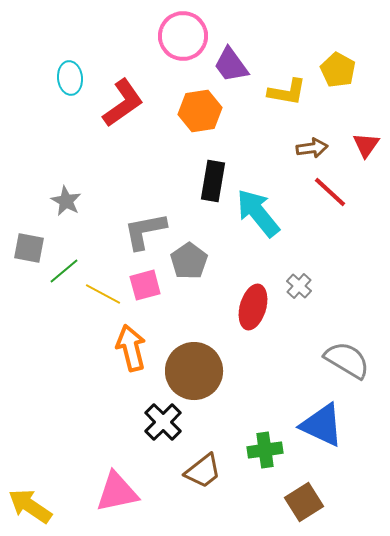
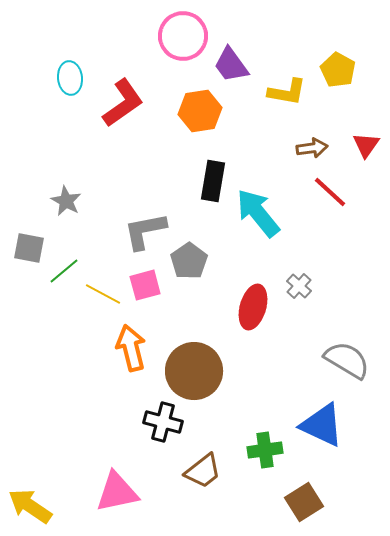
black cross: rotated 30 degrees counterclockwise
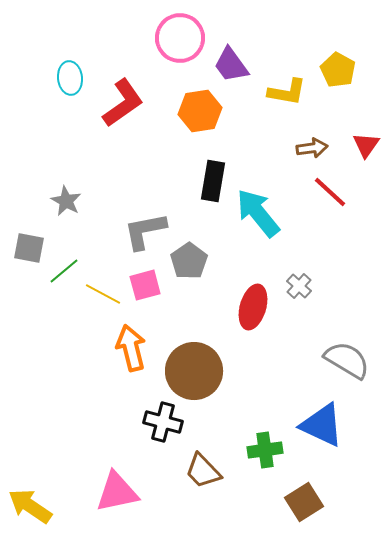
pink circle: moved 3 px left, 2 px down
brown trapezoid: rotated 84 degrees clockwise
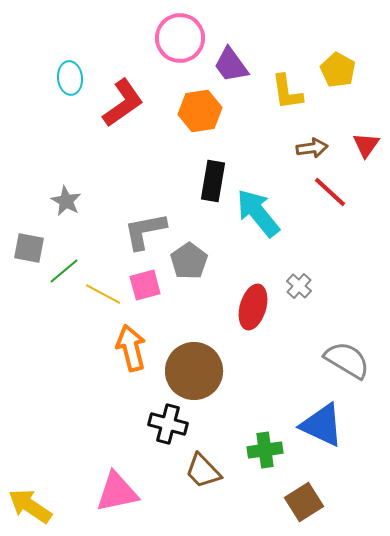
yellow L-shape: rotated 72 degrees clockwise
black cross: moved 5 px right, 2 px down
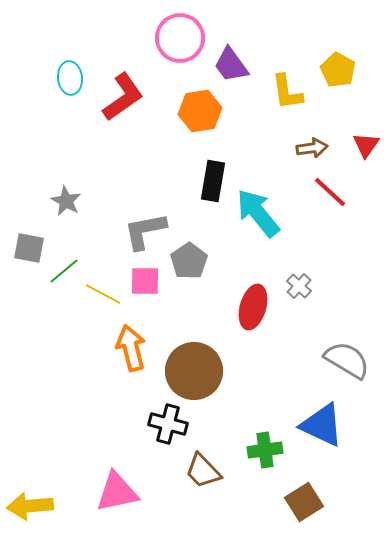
red L-shape: moved 6 px up
pink square: moved 4 px up; rotated 16 degrees clockwise
yellow arrow: rotated 39 degrees counterclockwise
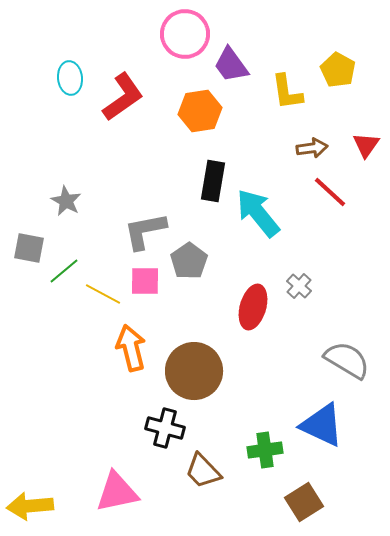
pink circle: moved 5 px right, 4 px up
black cross: moved 3 px left, 4 px down
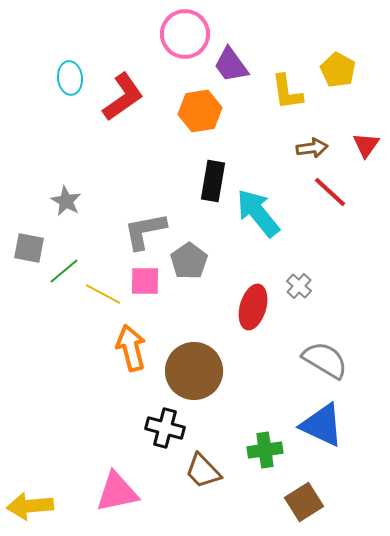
gray semicircle: moved 22 px left
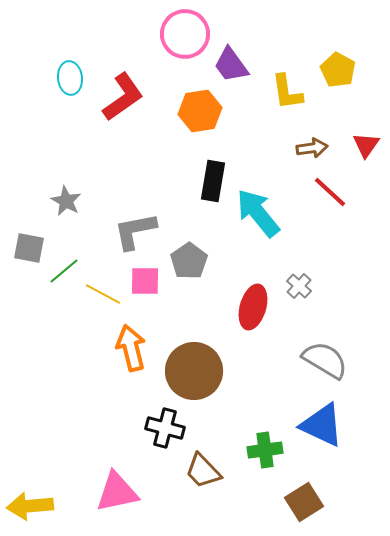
gray L-shape: moved 10 px left
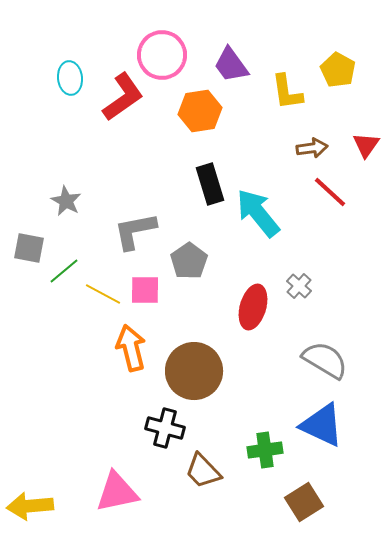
pink circle: moved 23 px left, 21 px down
black rectangle: moved 3 px left, 3 px down; rotated 27 degrees counterclockwise
pink square: moved 9 px down
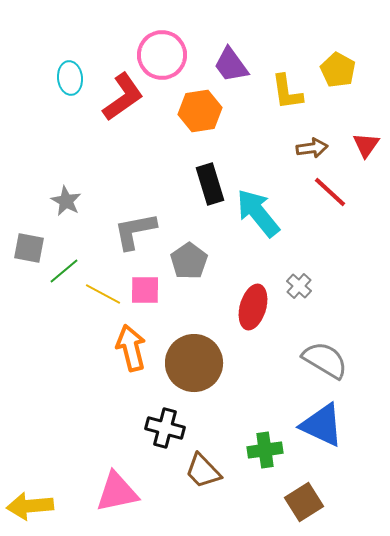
brown circle: moved 8 px up
